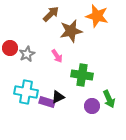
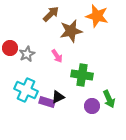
cyan cross: moved 2 px up; rotated 15 degrees clockwise
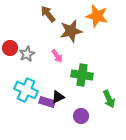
brown arrow: moved 3 px left; rotated 84 degrees counterclockwise
purple circle: moved 11 px left, 10 px down
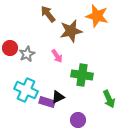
purple circle: moved 3 px left, 4 px down
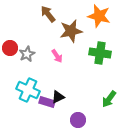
orange star: moved 2 px right
green cross: moved 18 px right, 22 px up
cyan cross: moved 2 px right
green arrow: rotated 60 degrees clockwise
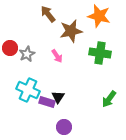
black triangle: rotated 32 degrees counterclockwise
purple circle: moved 14 px left, 7 px down
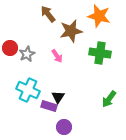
purple rectangle: moved 2 px right, 4 px down
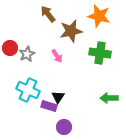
green arrow: moved 1 px up; rotated 54 degrees clockwise
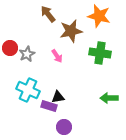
black triangle: rotated 48 degrees clockwise
